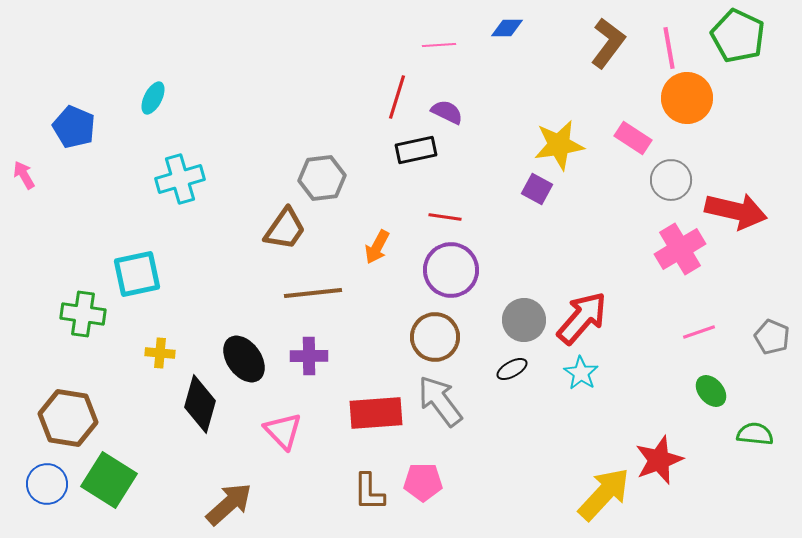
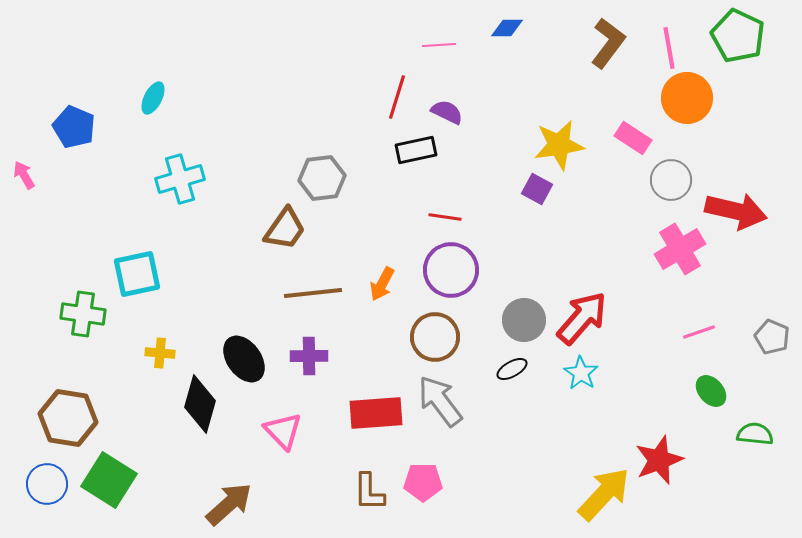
orange arrow at (377, 247): moved 5 px right, 37 px down
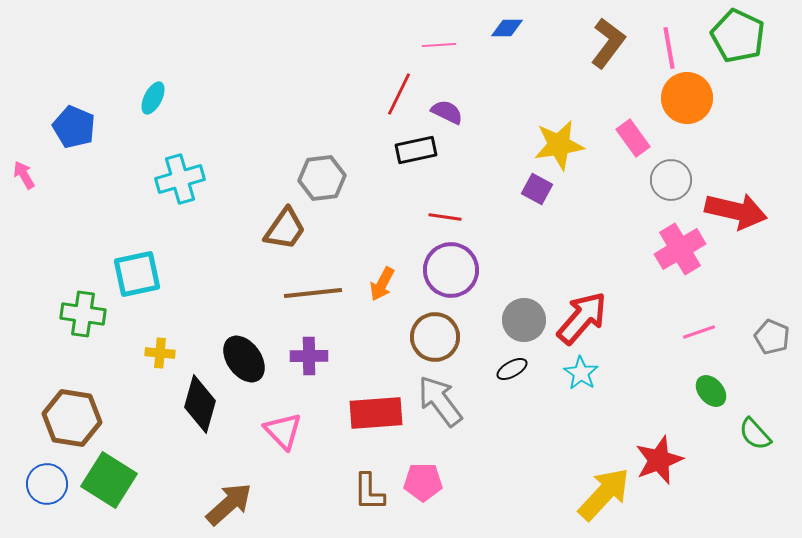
red line at (397, 97): moved 2 px right, 3 px up; rotated 9 degrees clockwise
pink rectangle at (633, 138): rotated 21 degrees clockwise
brown hexagon at (68, 418): moved 4 px right
green semicircle at (755, 434): rotated 138 degrees counterclockwise
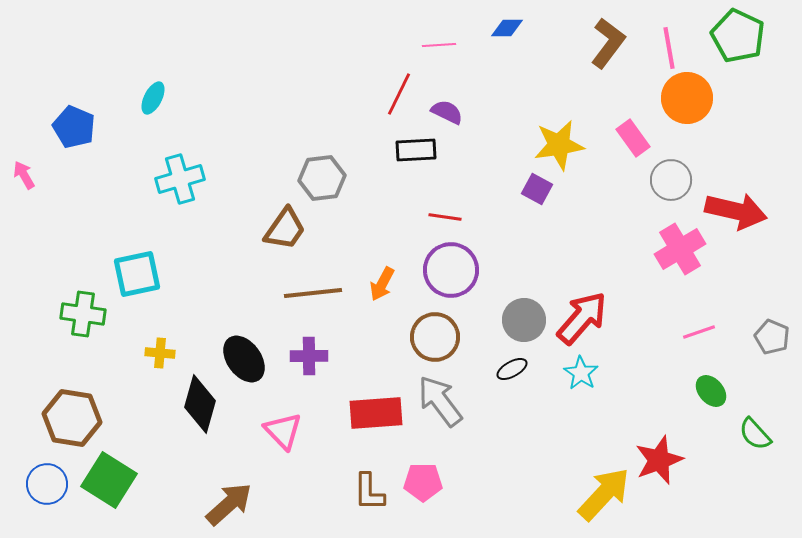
black rectangle at (416, 150): rotated 9 degrees clockwise
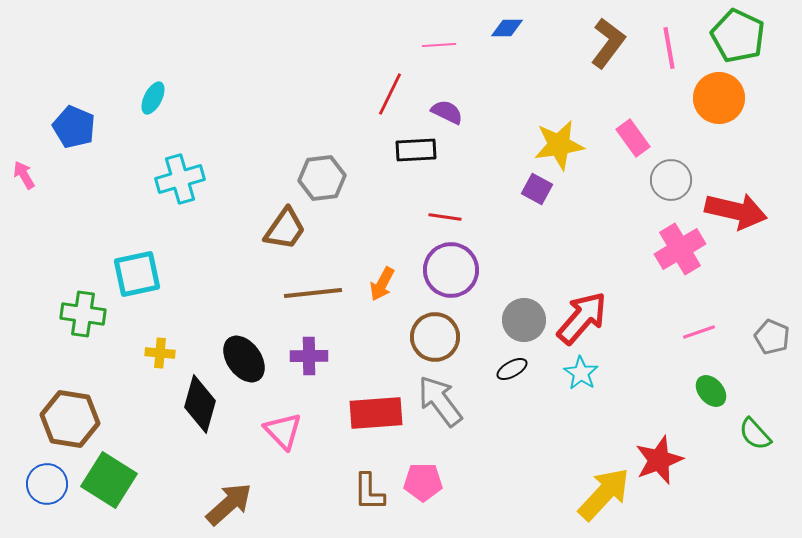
red line at (399, 94): moved 9 px left
orange circle at (687, 98): moved 32 px right
brown hexagon at (72, 418): moved 2 px left, 1 px down
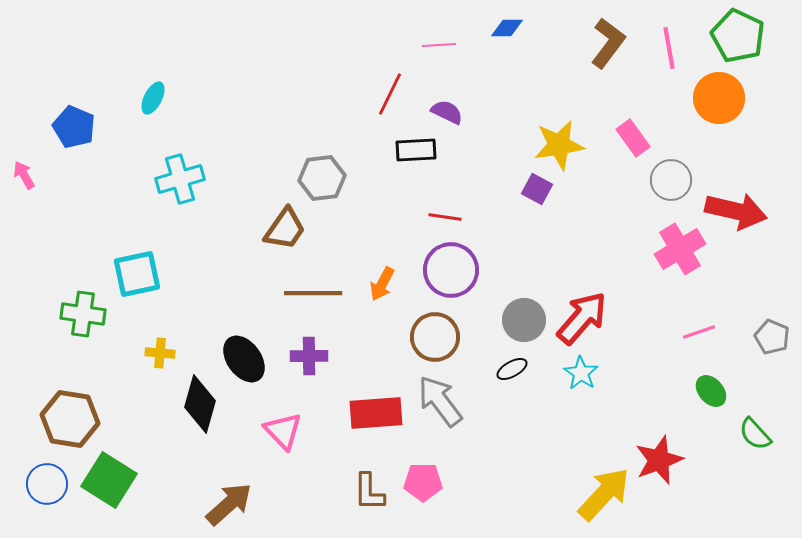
brown line at (313, 293): rotated 6 degrees clockwise
